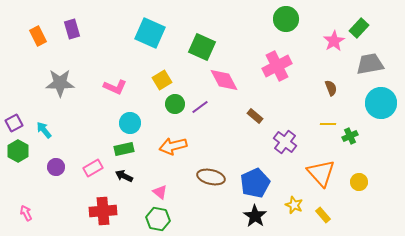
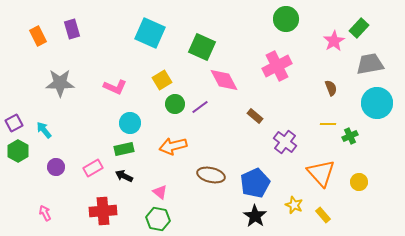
cyan circle at (381, 103): moved 4 px left
brown ellipse at (211, 177): moved 2 px up
pink arrow at (26, 213): moved 19 px right
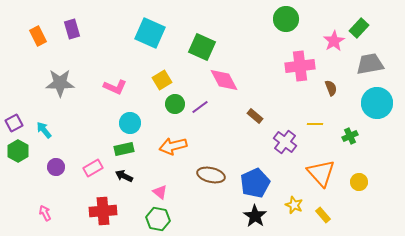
pink cross at (277, 66): moved 23 px right; rotated 20 degrees clockwise
yellow line at (328, 124): moved 13 px left
